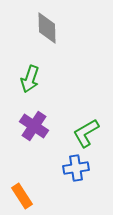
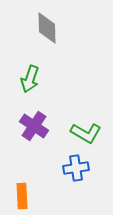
green L-shape: rotated 120 degrees counterclockwise
orange rectangle: rotated 30 degrees clockwise
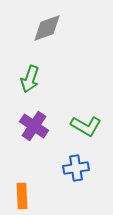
gray diamond: rotated 72 degrees clockwise
green L-shape: moved 7 px up
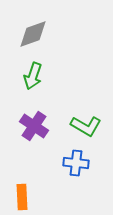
gray diamond: moved 14 px left, 6 px down
green arrow: moved 3 px right, 3 px up
blue cross: moved 5 px up; rotated 15 degrees clockwise
orange rectangle: moved 1 px down
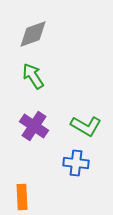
green arrow: rotated 128 degrees clockwise
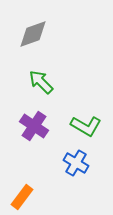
green arrow: moved 8 px right, 6 px down; rotated 12 degrees counterclockwise
blue cross: rotated 25 degrees clockwise
orange rectangle: rotated 40 degrees clockwise
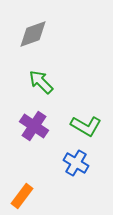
orange rectangle: moved 1 px up
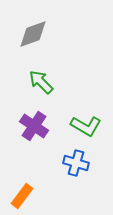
blue cross: rotated 15 degrees counterclockwise
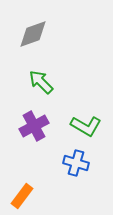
purple cross: rotated 28 degrees clockwise
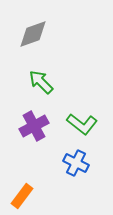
green L-shape: moved 4 px left, 2 px up; rotated 8 degrees clockwise
blue cross: rotated 10 degrees clockwise
